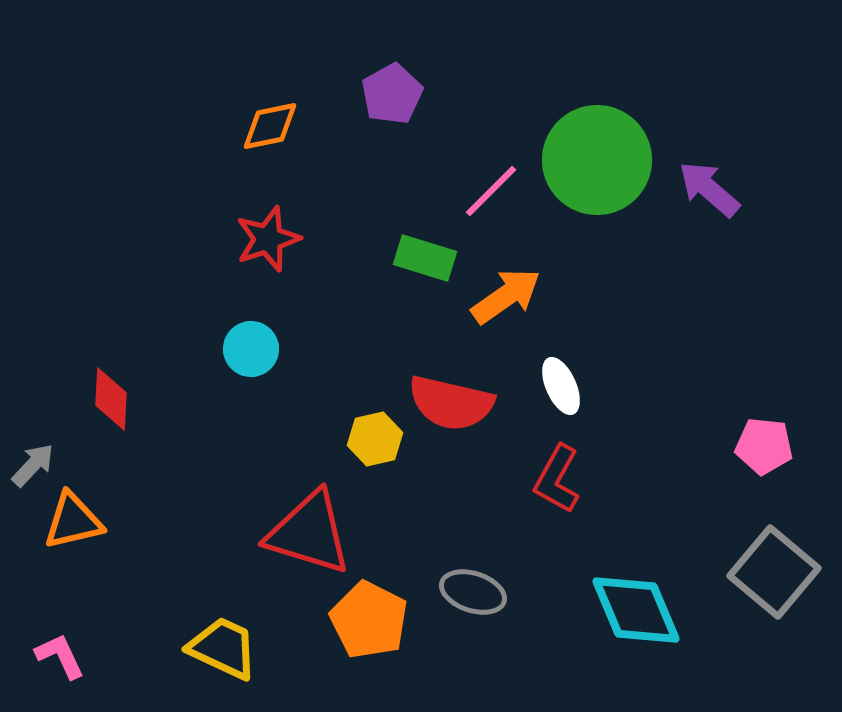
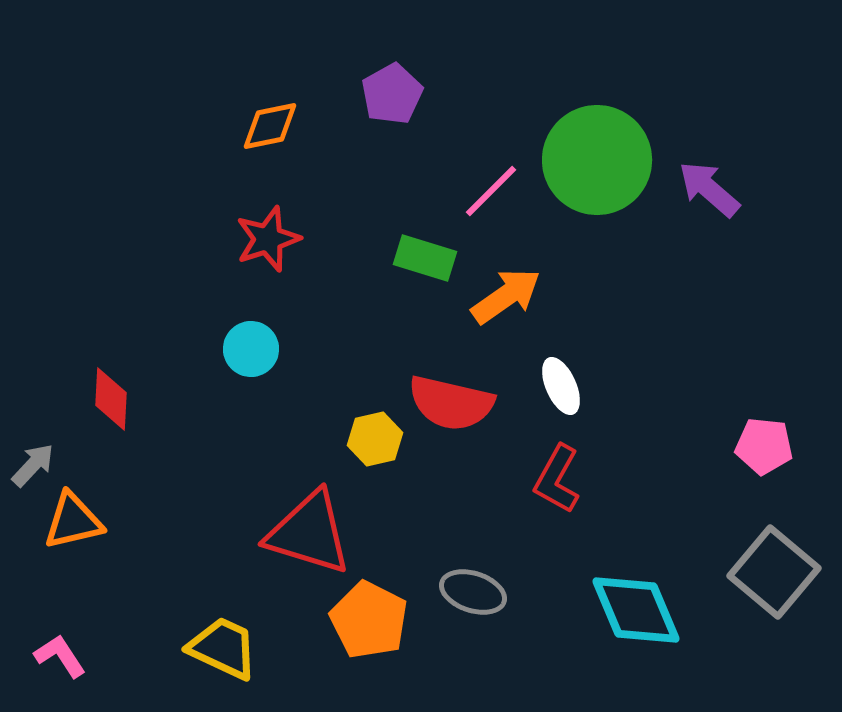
pink L-shape: rotated 8 degrees counterclockwise
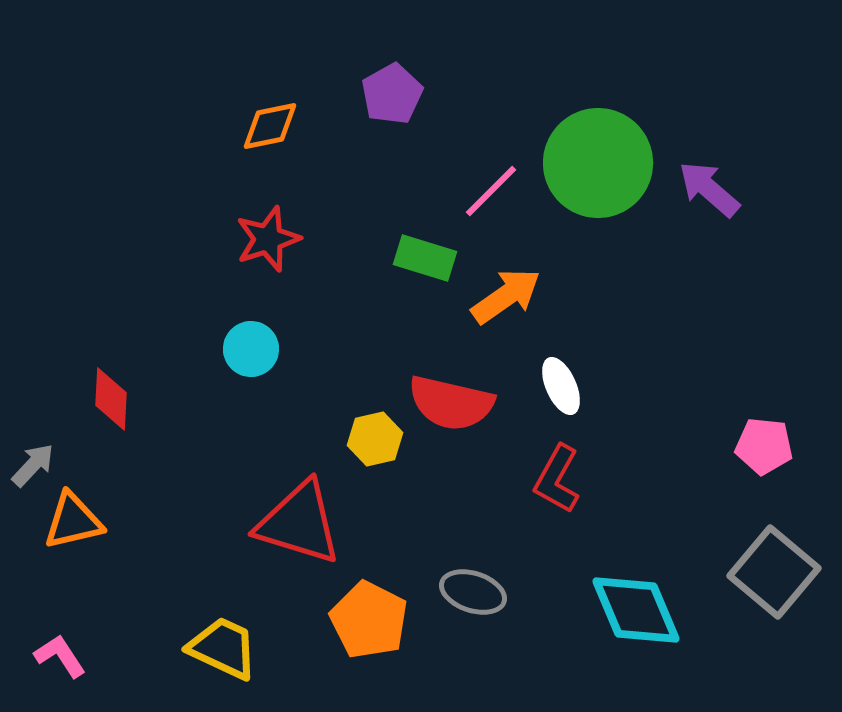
green circle: moved 1 px right, 3 px down
red triangle: moved 10 px left, 10 px up
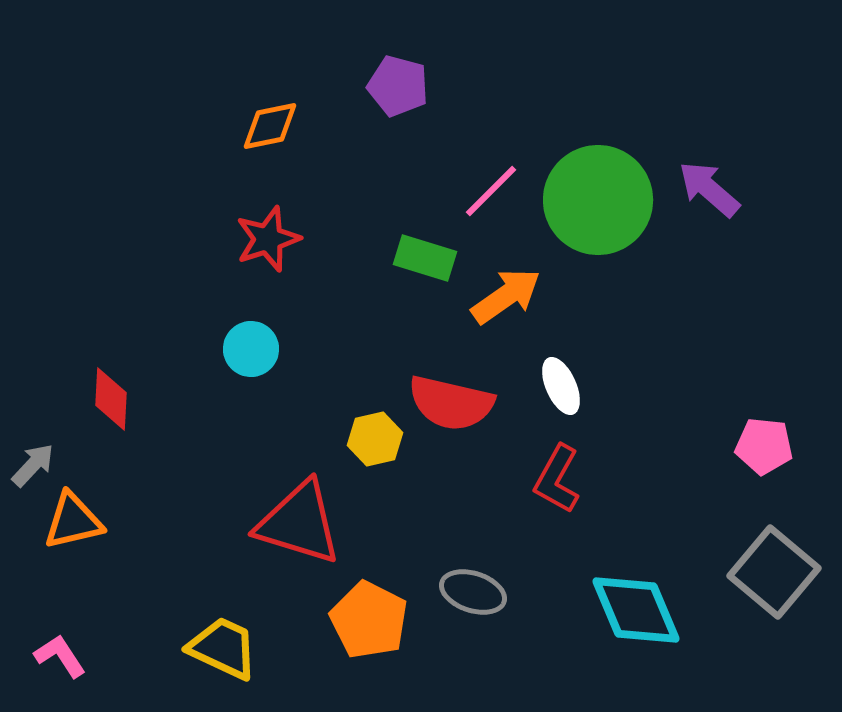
purple pentagon: moved 6 px right, 8 px up; rotated 28 degrees counterclockwise
green circle: moved 37 px down
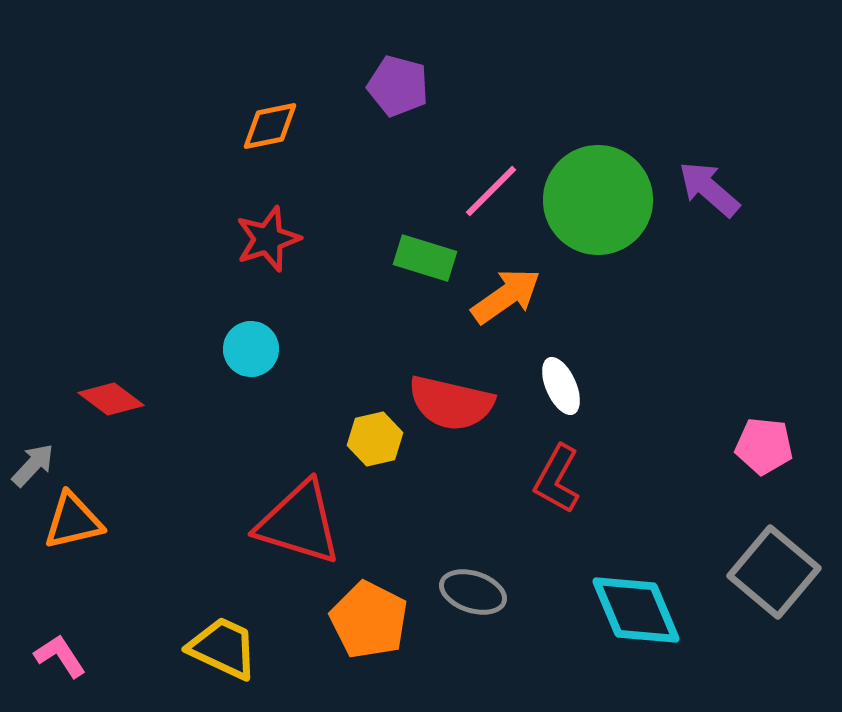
red diamond: rotated 56 degrees counterclockwise
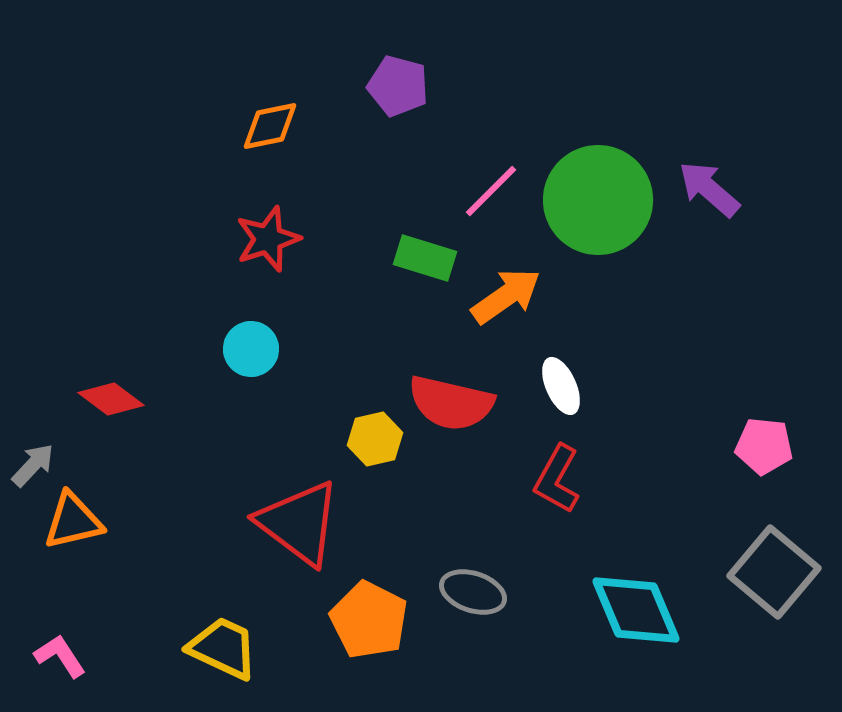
red triangle: rotated 20 degrees clockwise
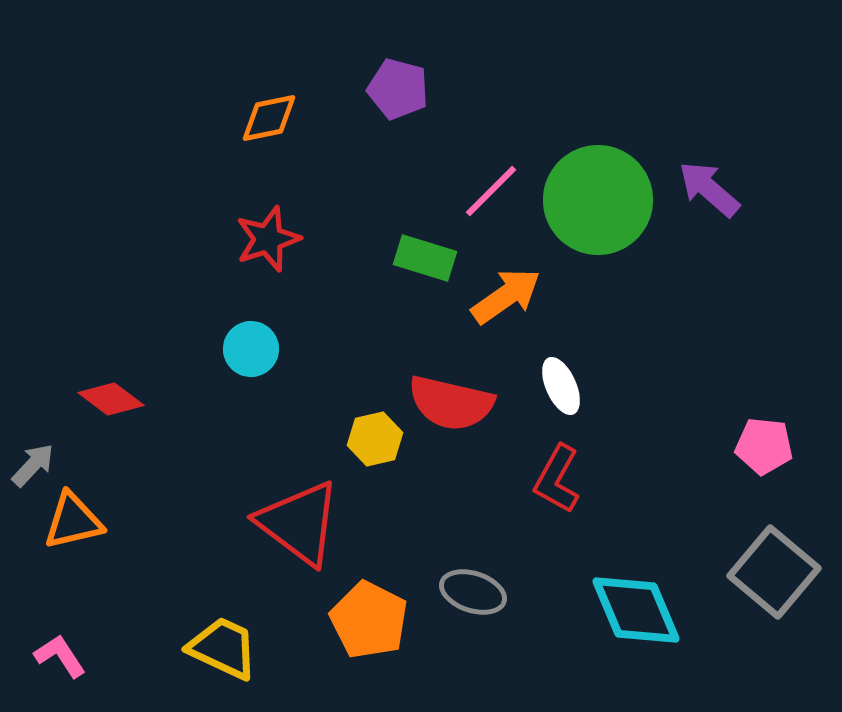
purple pentagon: moved 3 px down
orange diamond: moved 1 px left, 8 px up
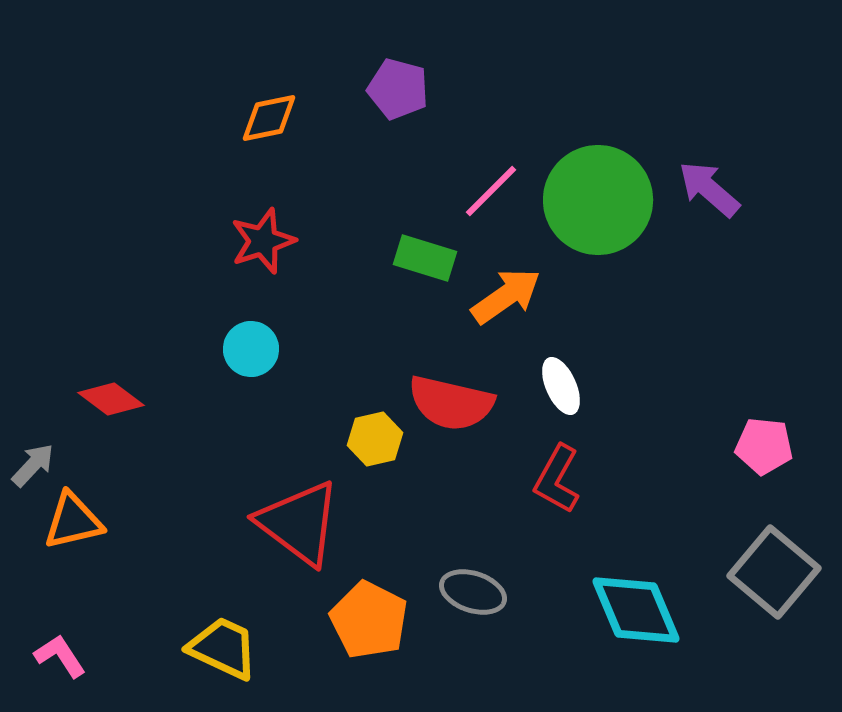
red star: moved 5 px left, 2 px down
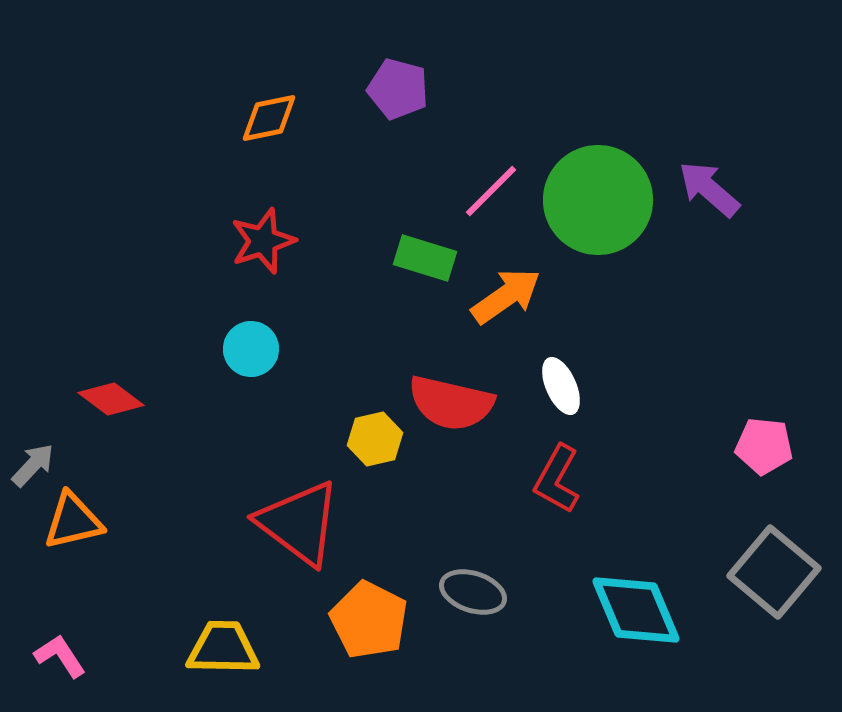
yellow trapezoid: rotated 24 degrees counterclockwise
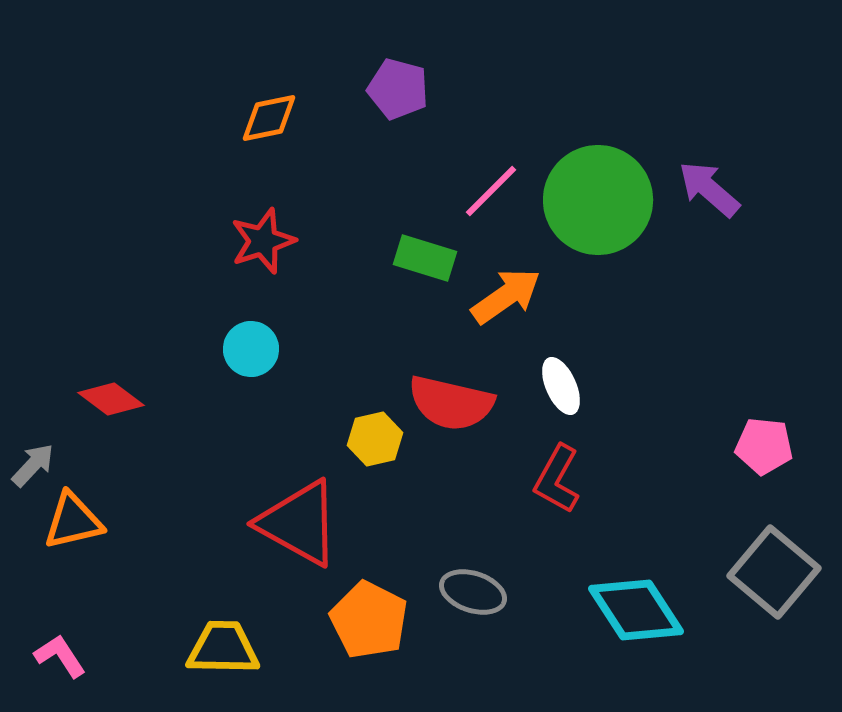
red triangle: rotated 8 degrees counterclockwise
cyan diamond: rotated 10 degrees counterclockwise
